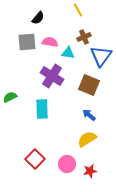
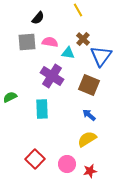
brown cross: moved 1 px left, 2 px down; rotated 24 degrees counterclockwise
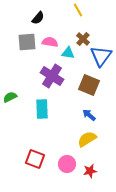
red square: rotated 24 degrees counterclockwise
